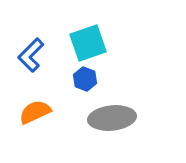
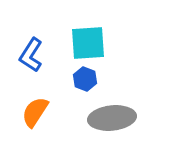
cyan square: rotated 15 degrees clockwise
blue L-shape: rotated 12 degrees counterclockwise
orange semicircle: rotated 32 degrees counterclockwise
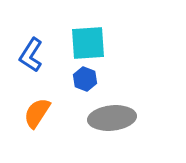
orange semicircle: moved 2 px right, 1 px down
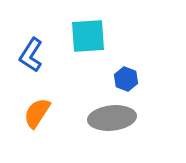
cyan square: moved 7 px up
blue hexagon: moved 41 px right
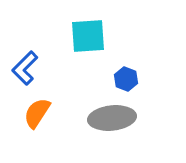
blue L-shape: moved 6 px left, 13 px down; rotated 12 degrees clockwise
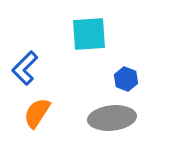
cyan square: moved 1 px right, 2 px up
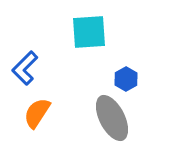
cyan square: moved 2 px up
blue hexagon: rotated 10 degrees clockwise
gray ellipse: rotated 69 degrees clockwise
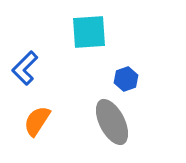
blue hexagon: rotated 10 degrees clockwise
orange semicircle: moved 8 px down
gray ellipse: moved 4 px down
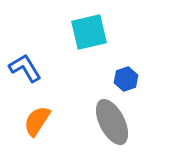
cyan square: rotated 9 degrees counterclockwise
blue L-shape: rotated 104 degrees clockwise
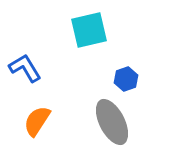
cyan square: moved 2 px up
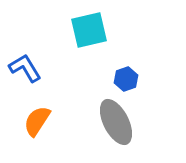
gray ellipse: moved 4 px right
